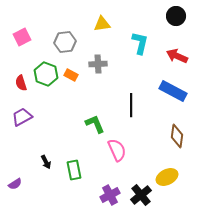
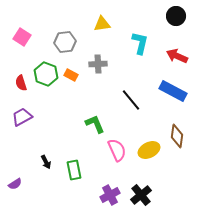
pink square: rotated 30 degrees counterclockwise
black line: moved 5 px up; rotated 40 degrees counterclockwise
yellow ellipse: moved 18 px left, 27 px up
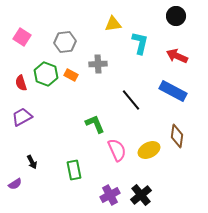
yellow triangle: moved 11 px right
black arrow: moved 14 px left
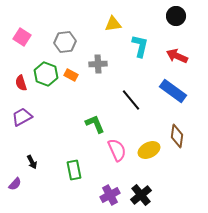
cyan L-shape: moved 3 px down
blue rectangle: rotated 8 degrees clockwise
purple semicircle: rotated 16 degrees counterclockwise
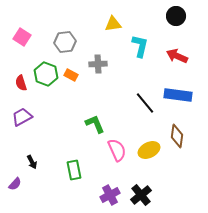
blue rectangle: moved 5 px right, 4 px down; rotated 28 degrees counterclockwise
black line: moved 14 px right, 3 px down
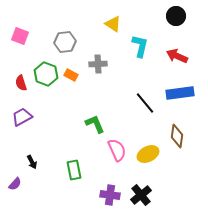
yellow triangle: rotated 42 degrees clockwise
pink square: moved 2 px left, 1 px up; rotated 12 degrees counterclockwise
blue rectangle: moved 2 px right, 2 px up; rotated 16 degrees counterclockwise
yellow ellipse: moved 1 px left, 4 px down
purple cross: rotated 36 degrees clockwise
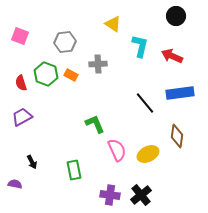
red arrow: moved 5 px left
purple semicircle: rotated 120 degrees counterclockwise
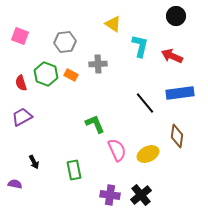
black arrow: moved 2 px right
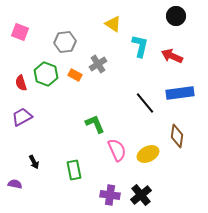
pink square: moved 4 px up
gray cross: rotated 30 degrees counterclockwise
orange rectangle: moved 4 px right
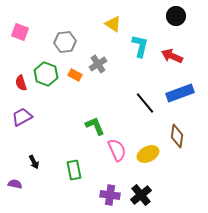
blue rectangle: rotated 12 degrees counterclockwise
green L-shape: moved 2 px down
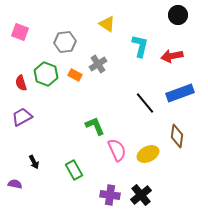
black circle: moved 2 px right, 1 px up
yellow triangle: moved 6 px left
red arrow: rotated 35 degrees counterclockwise
green rectangle: rotated 18 degrees counterclockwise
